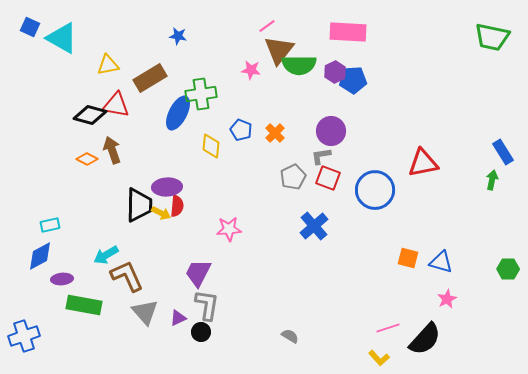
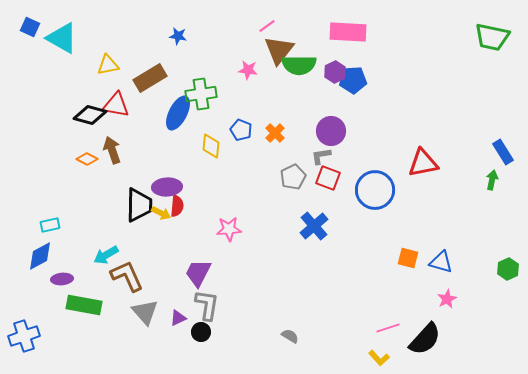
pink star at (251, 70): moved 3 px left
green hexagon at (508, 269): rotated 25 degrees counterclockwise
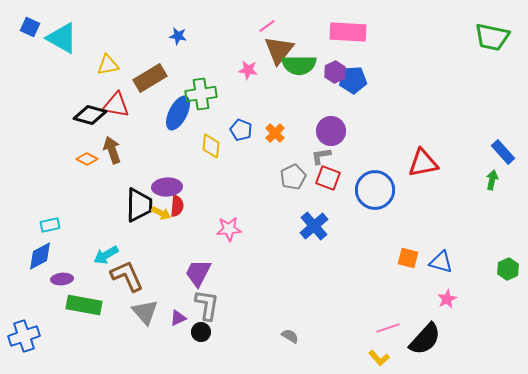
blue rectangle at (503, 152): rotated 10 degrees counterclockwise
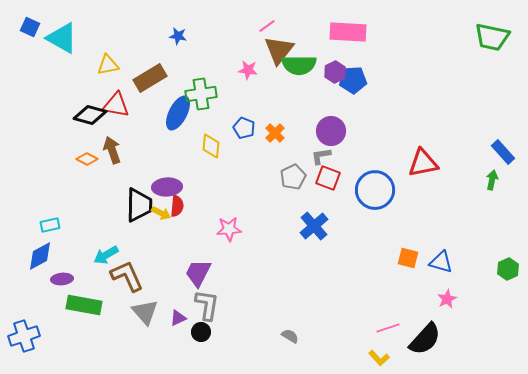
blue pentagon at (241, 130): moved 3 px right, 2 px up
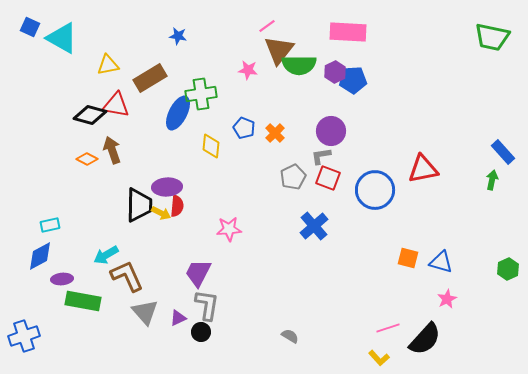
red triangle at (423, 163): moved 6 px down
green rectangle at (84, 305): moved 1 px left, 4 px up
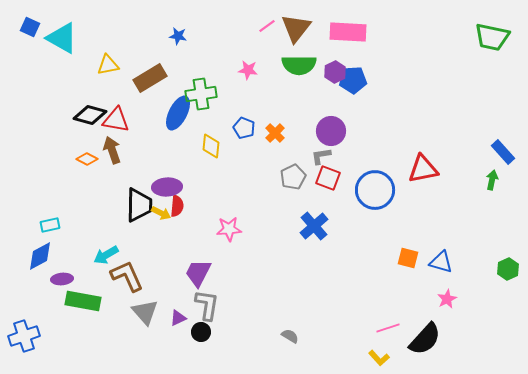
brown triangle at (279, 50): moved 17 px right, 22 px up
red triangle at (116, 105): moved 15 px down
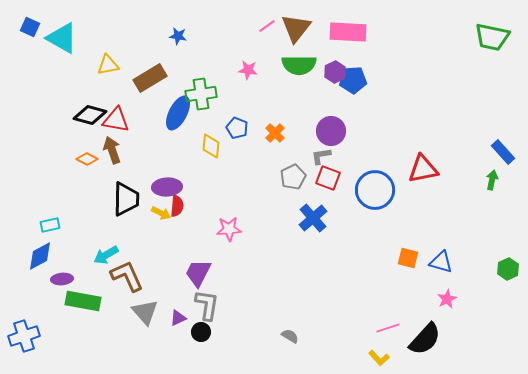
blue pentagon at (244, 128): moved 7 px left
black trapezoid at (139, 205): moved 13 px left, 6 px up
blue cross at (314, 226): moved 1 px left, 8 px up
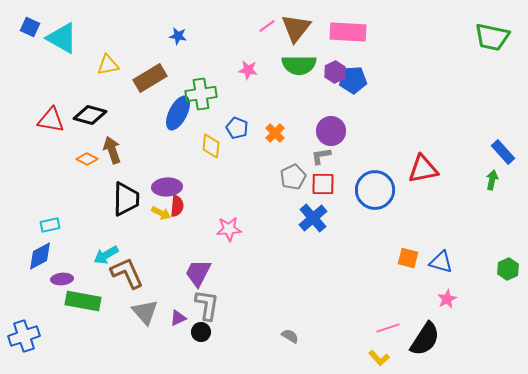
red triangle at (116, 120): moved 65 px left
red square at (328, 178): moved 5 px left, 6 px down; rotated 20 degrees counterclockwise
brown L-shape at (127, 276): moved 3 px up
black semicircle at (425, 339): rotated 9 degrees counterclockwise
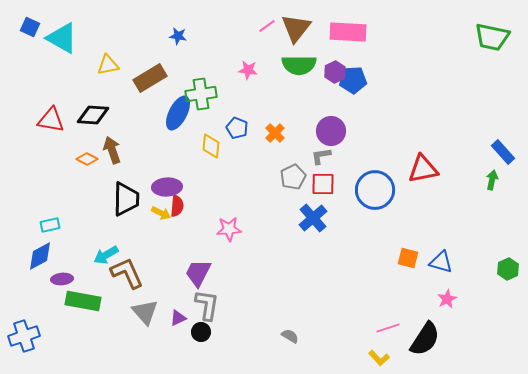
black diamond at (90, 115): moved 3 px right; rotated 12 degrees counterclockwise
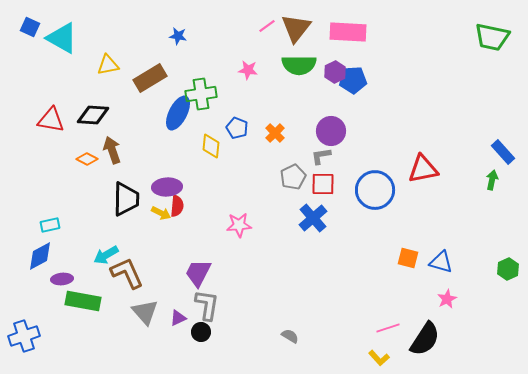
pink star at (229, 229): moved 10 px right, 4 px up
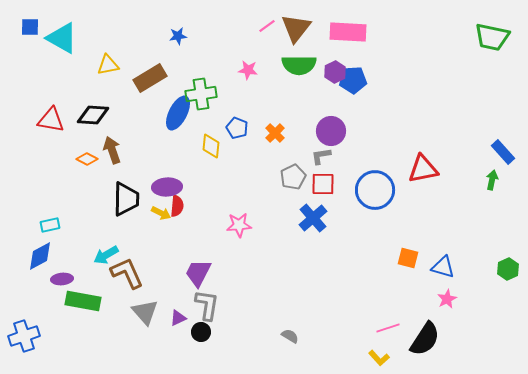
blue square at (30, 27): rotated 24 degrees counterclockwise
blue star at (178, 36): rotated 18 degrees counterclockwise
blue triangle at (441, 262): moved 2 px right, 5 px down
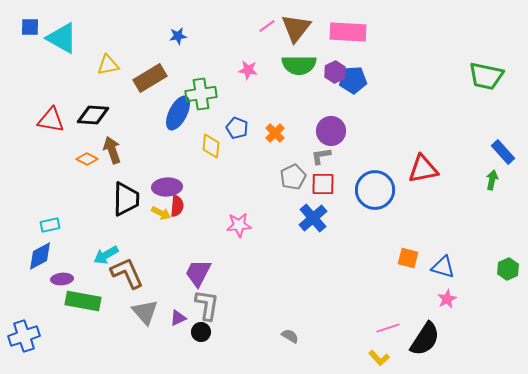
green trapezoid at (492, 37): moved 6 px left, 39 px down
